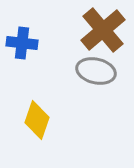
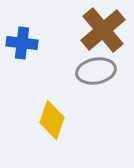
gray ellipse: rotated 24 degrees counterclockwise
yellow diamond: moved 15 px right
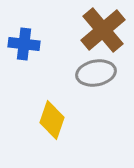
blue cross: moved 2 px right, 1 px down
gray ellipse: moved 2 px down
